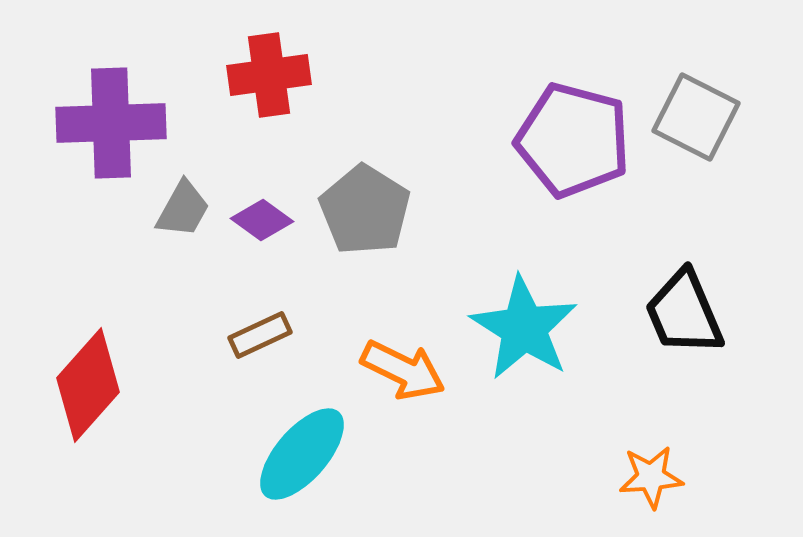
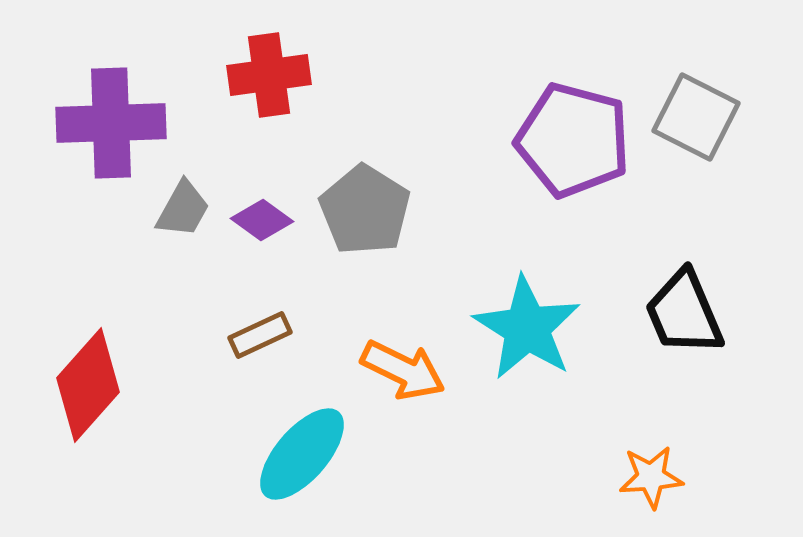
cyan star: moved 3 px right
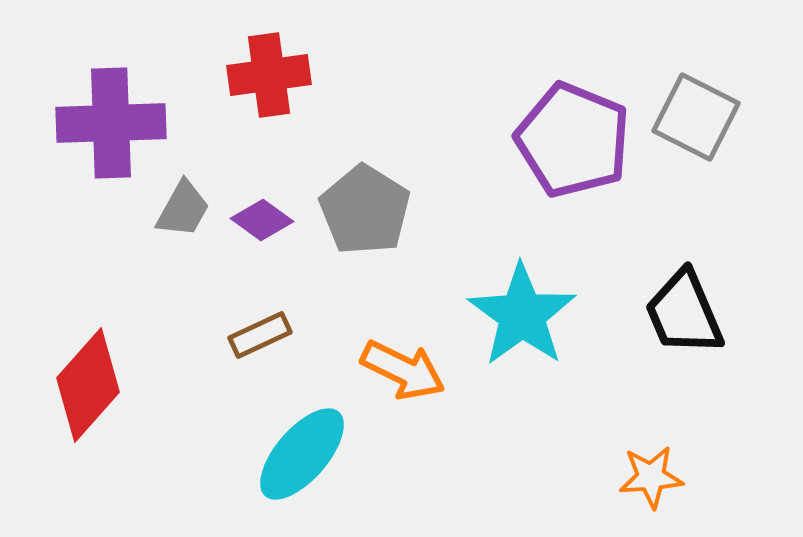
purple pentagon: rotated 7 degrees clockwise
cyan star: moved 5 px left, 13 px up; rotated 4 degrees clockwise
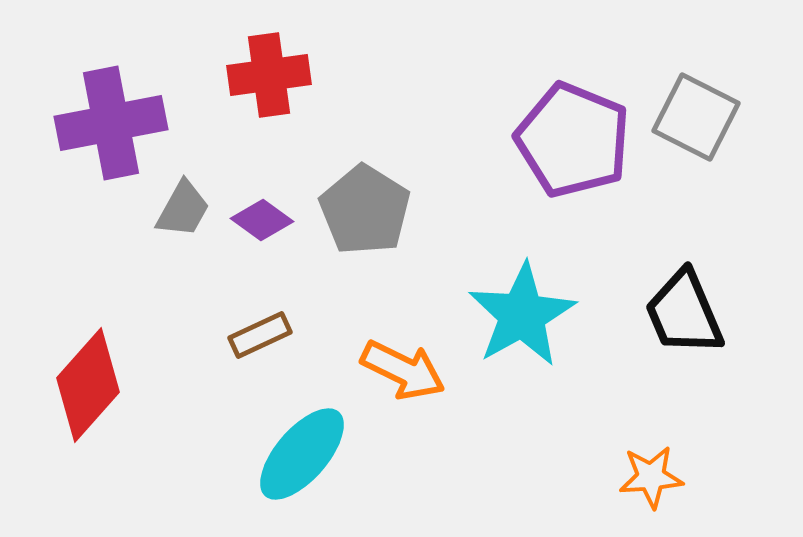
purple cross: rotated 9 degrees counterclockwise
cyan star: rotated 7 degrees clockwise
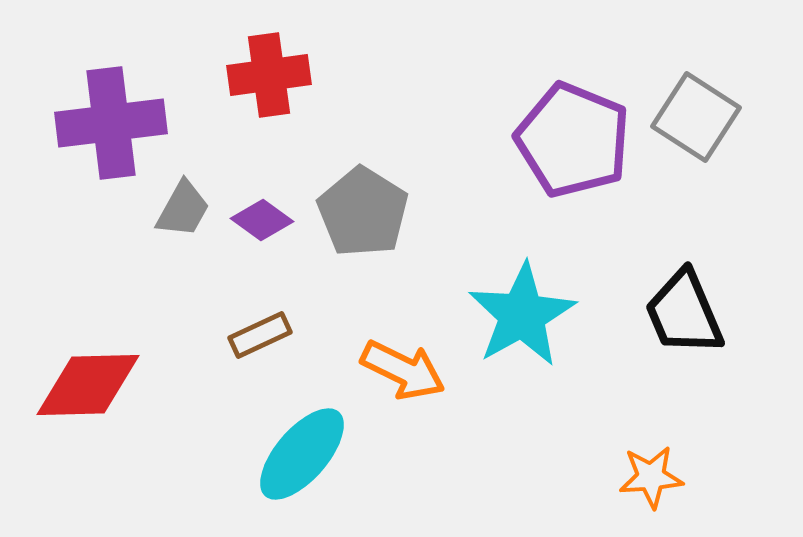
gray square: rotated 6 degrees clockwise
purple cross: rotated 4 degrees clockwise
gray pentagon: moved 2 px left, 2 px down
red diamond: rotated 47 degrees clockwise
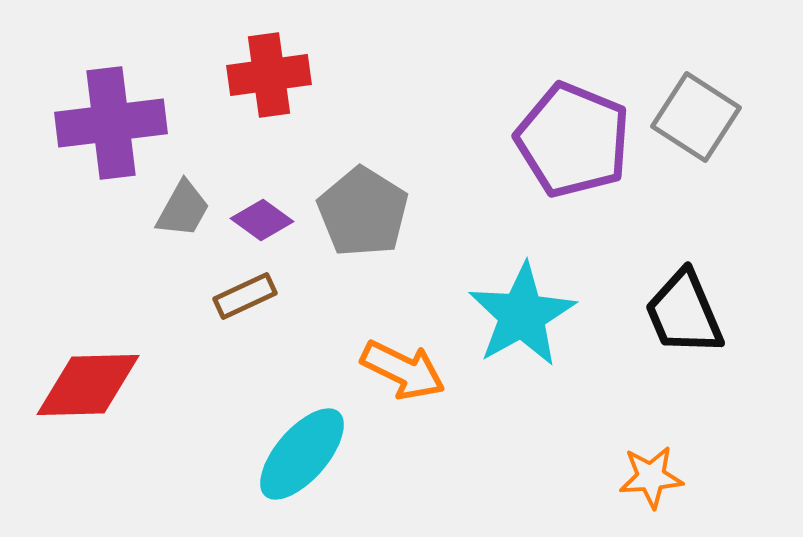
brown rectangle: moved 15 px left, 39 px up
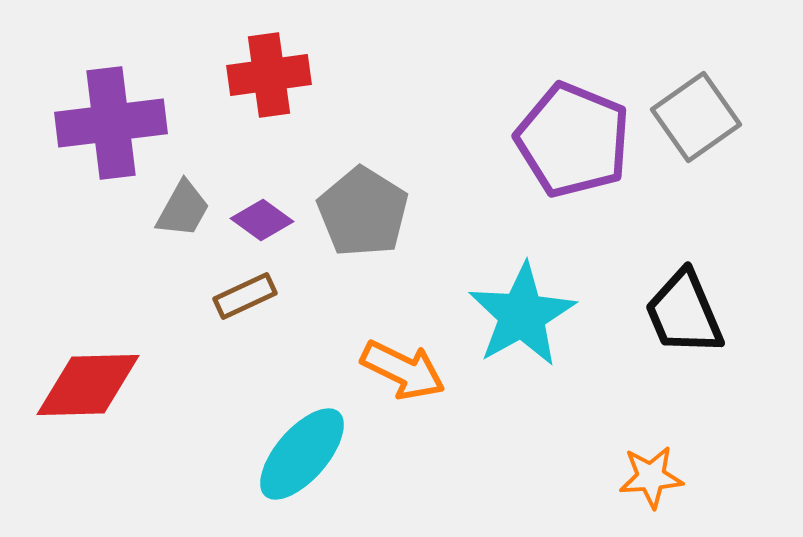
gray square: rotated 22 degrees clockwise
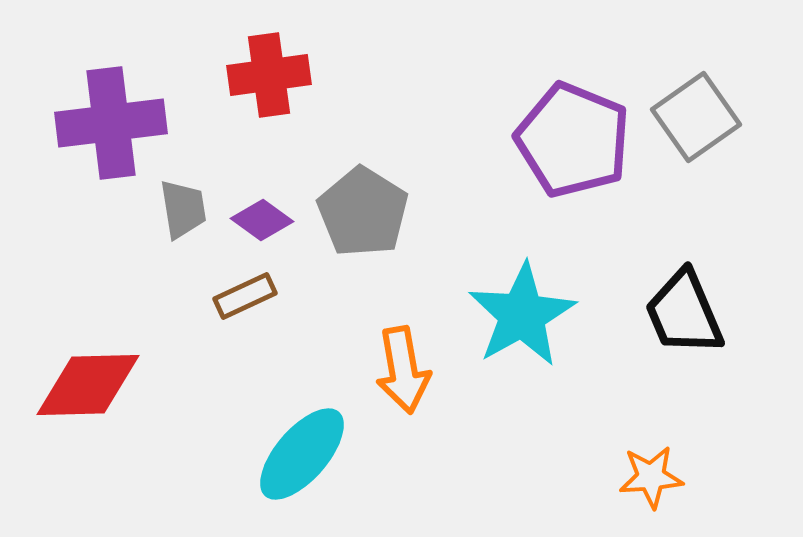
gray trapezoid: rotated 38 degrees counterclockwise
orange arrow: rotated 54 degrees clockwise
